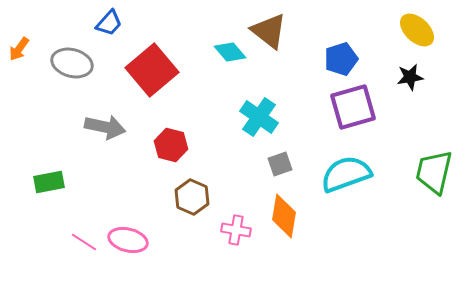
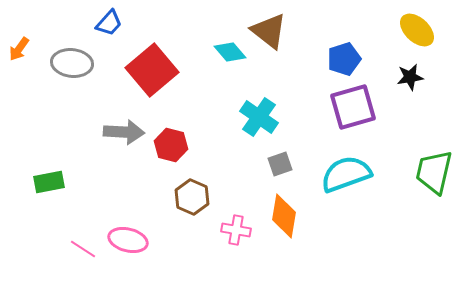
blue pentagon: moved 3 px right
gray ellipse: rotated 9 degrees counterclockwise
gray arrow: moved 19 px right, 5 px down; rotated 9 degrees counterclockwise
pink line: moved 1 px left, 7 px down
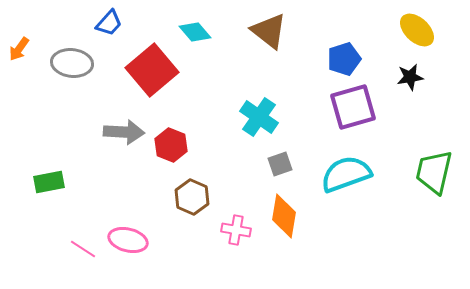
cyan diamond: moved 35 px left, 20 px up
red hexagon: rotated 8 degrees clockwise
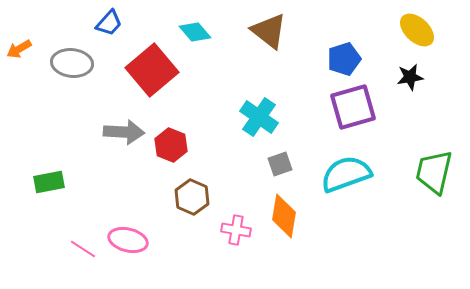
orange arrow: rotated 25 degrees clockwise
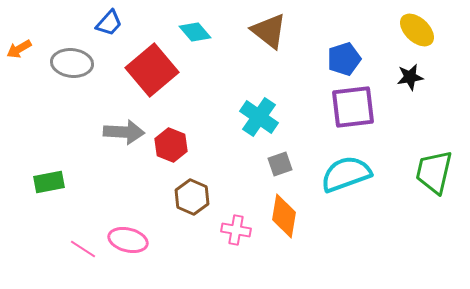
purple square: rotated 9 degrees clockwise
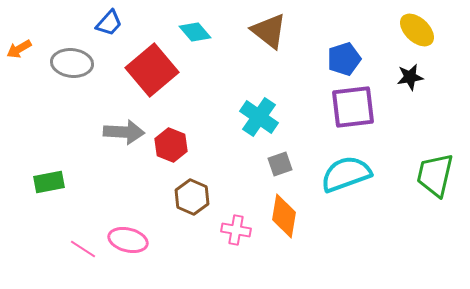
green trapezoid: moved 1 px right, 3 px down
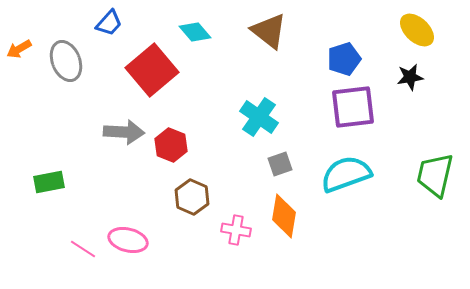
gray ellipse: moved 6 px left, 2 px up; rotated 63 degrees clockwise
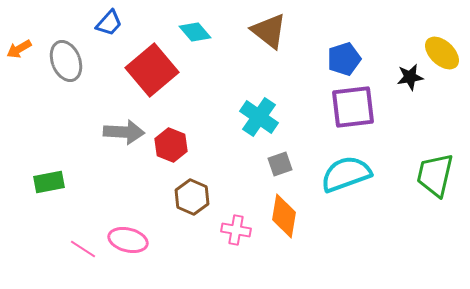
yellow ellipse: moved 25 px right, 23 px down
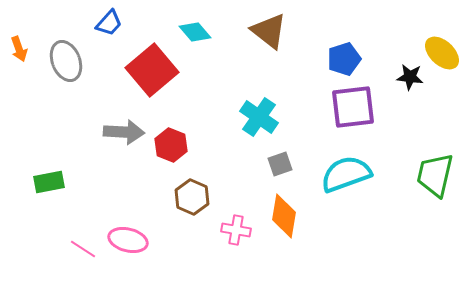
orange arrow: rotated 80 degrees counterclockwise
black star: rotated 16 degrees clockwise
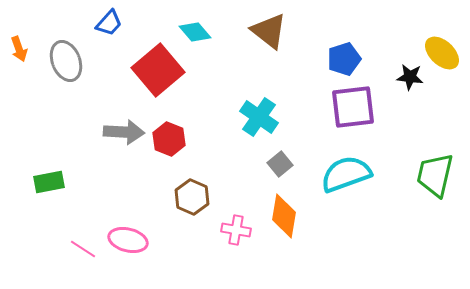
red square: moved 6 px right
red hexagon: moved 2 px left, 6 px up
gray square: rotated 20 degrees counterclockwise
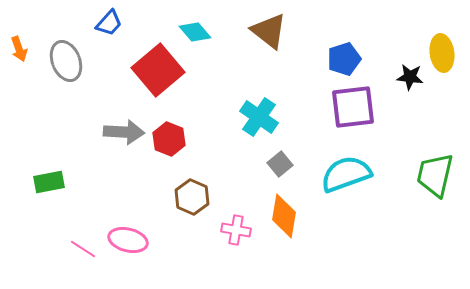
yellow ellipse: rotated 39 degrees clockwise
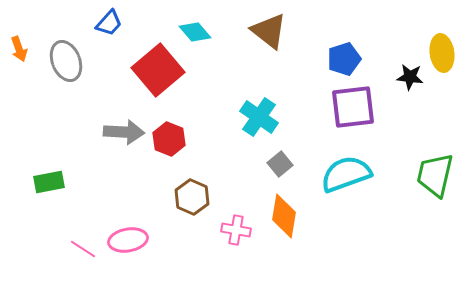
pink ellipse: rotated 24 degrees counterclockwise
